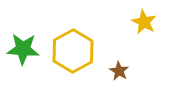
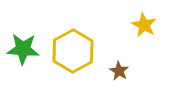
yellow star: moved 3 px down
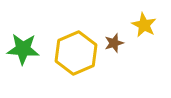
yellow hexagon: moved 3 px right, 2 px down; rotated 6 degrees clockwise
brown star: moved 5 px left, 28 px up; rotated 24 degrees clockwise
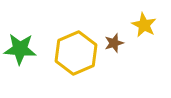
green star: moved 3 px left
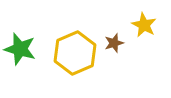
green star: rotated 12 degrees clockwise
yellow hexagon: moved 1 px left
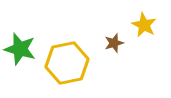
yellow hexagon: moved 8 px left, 10 px down; rotated 12 degrees clockwise
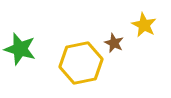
brown star: rotated 30 degrees counterclockwise
yellow hexagon: moved 14 px right
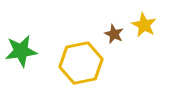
brown star: moved 9 px up
green star: moved 1 px right, 2 px down; rotated 24 degrees counterclockwise
